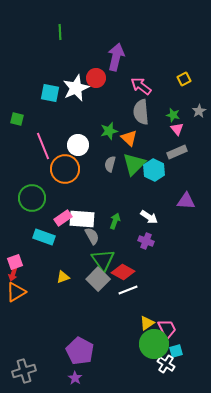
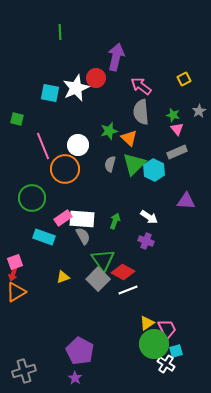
gray semicircle at (92, 236): moved 9 px left
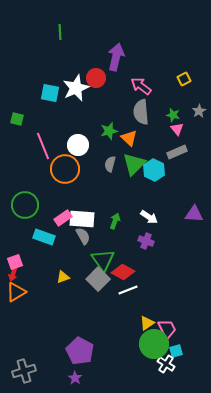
green circle at (32, 198): moved 7 px left, 7 px down
purple triangle at (186, 201): moved 8 px right, 13 px down
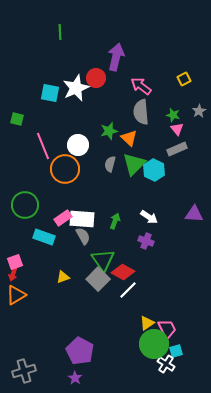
gray rectangle at (177, 152): moved 3 px up
white line at (128, 290): rotated 24 degrees counterclockwise
orange triangle at (16, 292): moved 3 px down
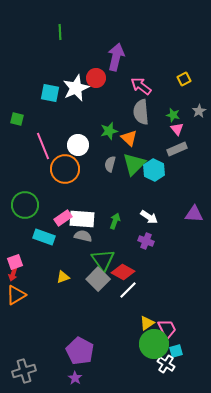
gray semicircle at (83, 236): rotated 48 degrees counterclockwise
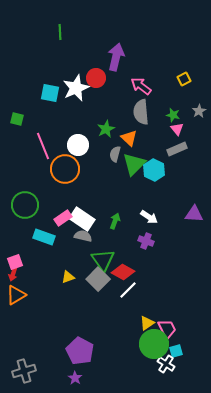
green star at (109, 131): moved 3 px left, 2 px up; rotated 12 degrees counterclockwise
gray semicircle at (110, 164): moved 5 px right, 10 px up
white rectangle at (82, 219): rotated 30 degrees clockwise
yellow triangle at (63, 277): moved 5 px right
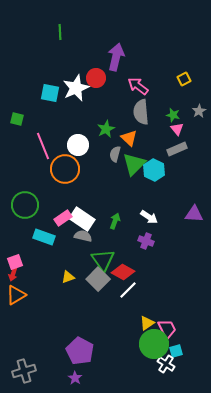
pink arrow at (141, 86): moved 3 px left
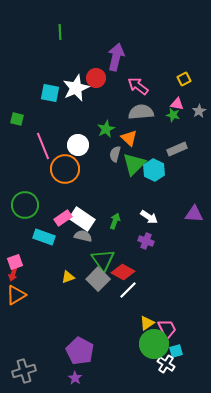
gray semicircle at (141, 112): rotated 90 degrees clockwise
pink triangle at (177, 129): moved 25 px up; rotated 40 degrees counterclockwise
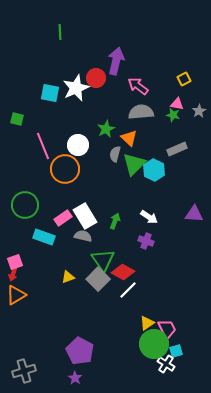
purple arrow at (116, 57): moved 4 px down
white rectangle at (82, 219): moved 3 px right, 3 px up; rotated 25 degrees clockwise
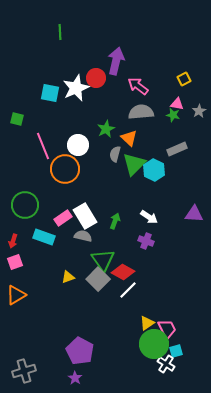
red arrow at (13, 274): moved 33 px up
